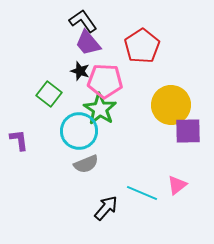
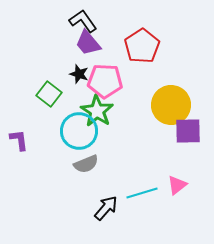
black star: moved 1 px left, 3 px down
green star: moved 3 px left, 2 px down
cyan line: rotated 40 degrees counterclockwise
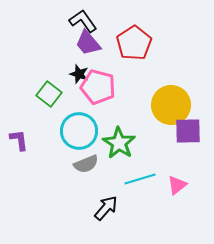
red pentagon: moved 8 px left, 3 px up
pink pentagon: moved 7 px left, 6 px down; rotated 12 degrees clockwise
green star: moved 22 px right, 32 px down
cyan line: moved 2 px left, 14 px up
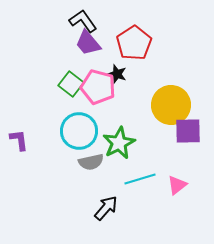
black star: moved 38 px right
green square: moved 22 px right, 10 px up
green star: rotated 12 degrees clockwise
gray semicircle: moved 5 px right, 2 px up; rotated 10 degrees clockwise
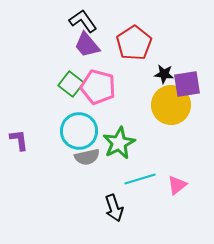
purple trapezoid: moved 1 px left, 2 px down
black star: moved 47 px right; rotated 12 degrees counterclockwise
purple square: moved 1 px left, 47 px up; rotated 8 degrees counterclockwise
gray semicircle: moved 4 px left, 5 px up
black arrow: moved 8 px right; rotated 120 degrees clockwise
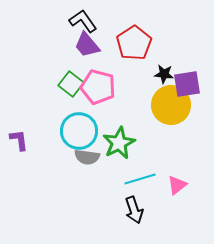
gray semicircle: rotated 20 degrees clockwise
black arrow: moved 20 px right, 2 px down
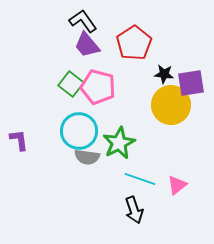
purple square: moved 4 px right, 1 px up
cyan line: rotated 36 degrees clockwise
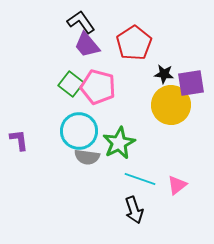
black L-shape: moved 2 px left, 1 px down
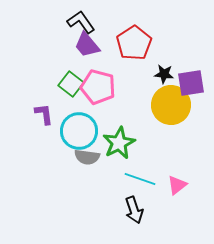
purple L-shape: moved 25 px right, 26 px up
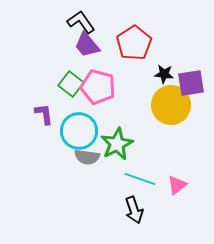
green star: moved 2 px left, 1 px down
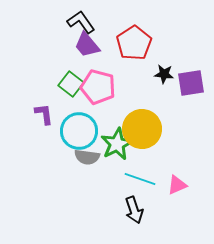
yellow circle: moved 29 px left, 24 px down
pink triangle: rotated 15 degrees clockwise
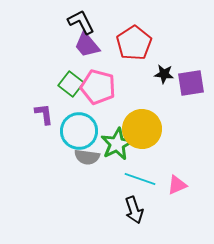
black L-shape: rotated 8 degrees clockwise
